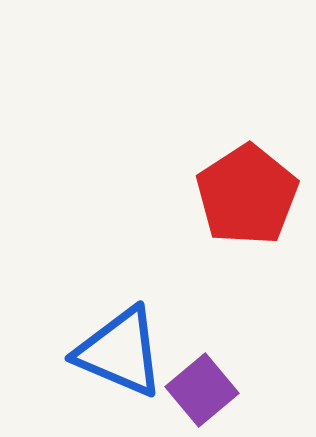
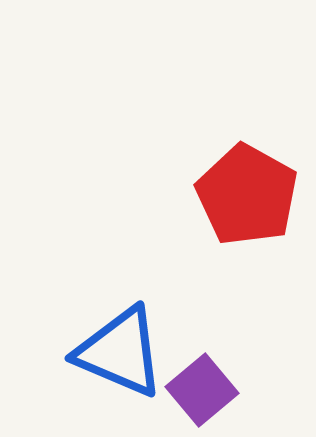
red pentagon: rotated 10 degrees counterclockwise
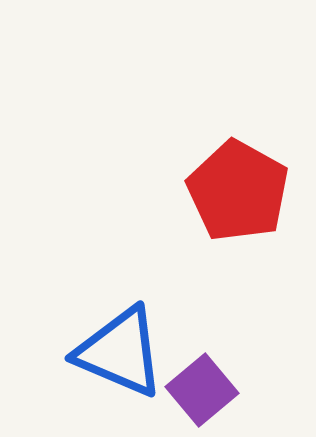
red pentagon: moved 9 px left, 4 px up
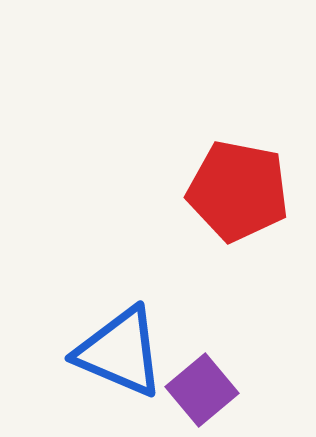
red pentagon: rotated 18 degrees counterclockwise
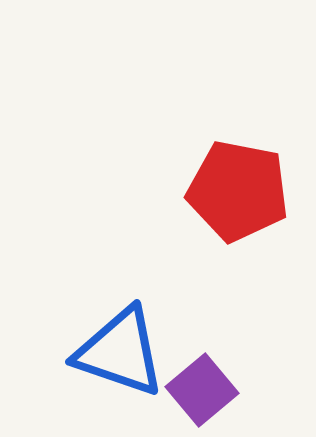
blue triangle: rotated 4 degrees counterclockwise
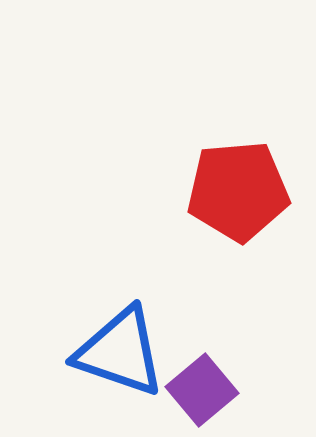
red pentagon: rotated 16 degrees counterclockwise
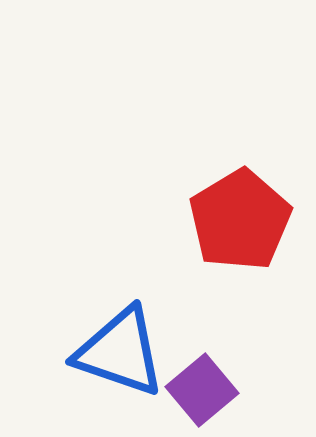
red pentagon: moved 2 px right, 29 px down; rotated 26 degrees counterclockwise
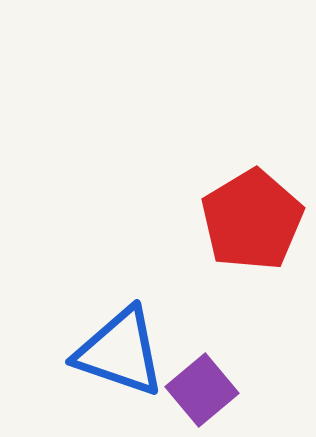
red pentagon: moved 12 px right
